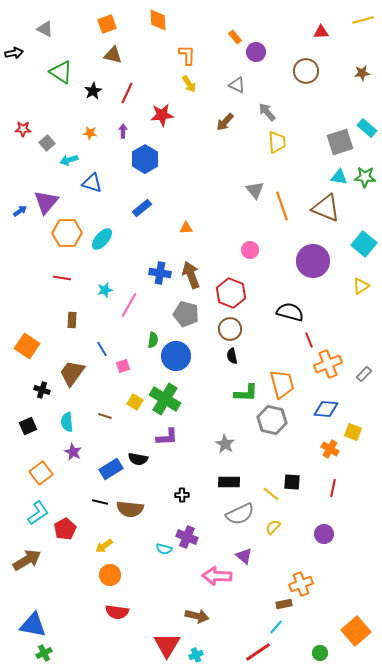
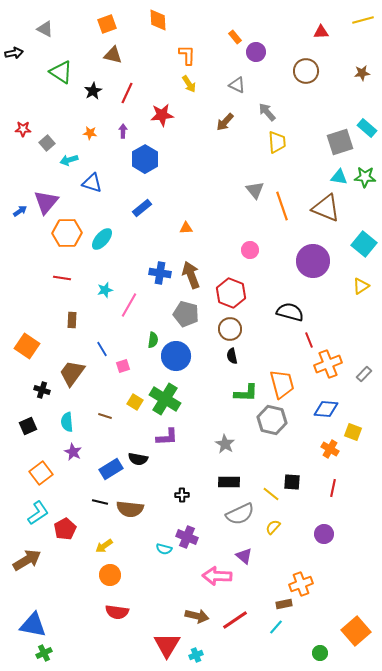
red line at (258, 652): moved 23 px left, 32 px up
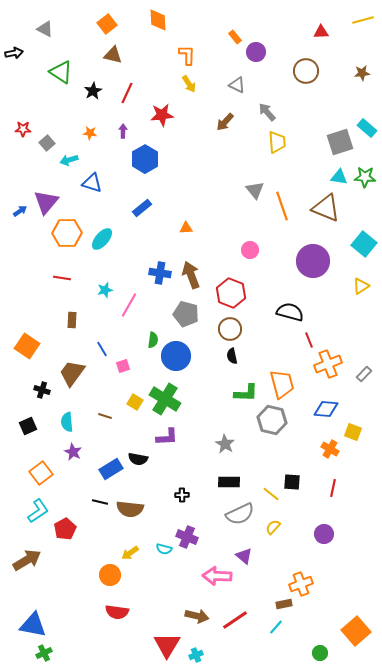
orange square at (107, 24): rotated 18 degrees counterclockwise
cyan L-shape at (38, 513): moved 2 px up
yellow arrow at (104, 546): moved 26 px right, 7 px down
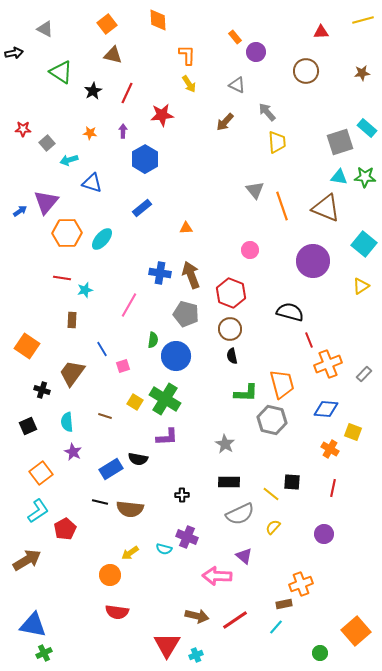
cyan star at (105, 290): moved 20 px left
